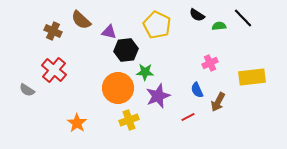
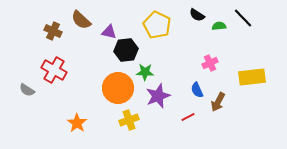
red cross: rotated 10 degrees counterclockwise
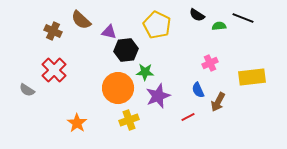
black line: rotated 25 degrees counterclockwise
red cross: rotated 15 degrees clockwise
blue semicircle: moved 1 px right
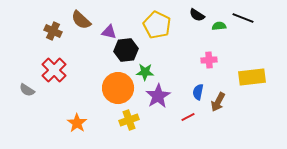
pink cross: moved 1 px left, 3 px up; rotated 21 degrees clockwise
blue semicircle: moved 2 px down; rotated 35 degrees clockwise
purple star: rotated 10 degrees counterclockwise
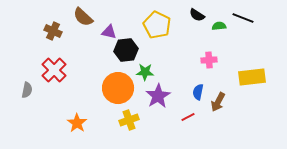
brown semicircle: moved 2 px right, 3 px up
gray semicircle: rotated 112 degrees counterclockwise
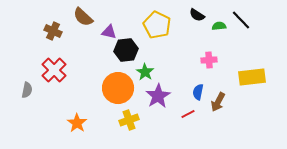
black line: moved 2 px left, 2 px down; rotated 25 degrees clockwise
green star: rotated 30 degrees clockwise
red line: moved 3 px up
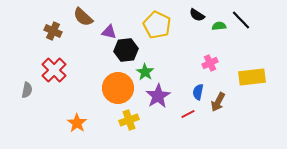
pink cross: moved 1 px right, 3 px down; rotated 21 degrees counterclockwise
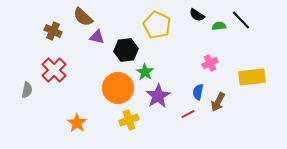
purple triangle: moved 12 px left, 5 px down
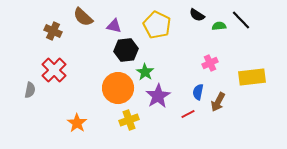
purple triangle: moved 17 px right, 11 px up
gray semicircle: moved 3 px right
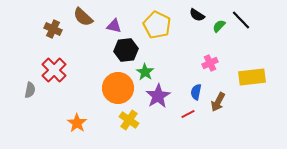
green semicircle: rotated 40 degrees counterclockwise
brown cross: moved 2 px up
blue semicircle: moved 2 px left
yellow cross: rotated 36 degrees counterclockwise
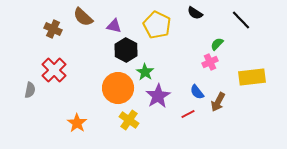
black semicircle: moved 2 px left, 2 px up
green semicircle: moved 2 px left, 18 px down
black hexagon: rotated 25 degrees counterclockwise
pink cross: moved 1 px up
blue semicircle: moved 1 px right; rotated 49 degrees counterclockwise
